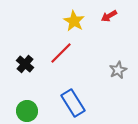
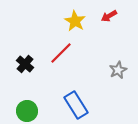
yellow star: moved 1 px right
blue rectangle: moved 3 px right, 2 px down
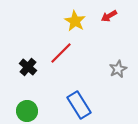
black cross: moved 3 px right, 3 px down
gray star: moved 1 px up
blue rectangle: moved 3 px right
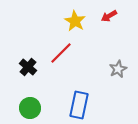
blue rectangle: rotated 44 degrees clockwise
green circle: moved 3 px right, 3 px up
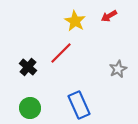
blue rectangle: rotated 36 degrees counterclockwise
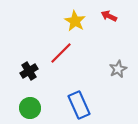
red arrow: rotated 56 degrees clockwise
black cross: moved 1 px right, 4 px down; rotated 18 degrees clockwise
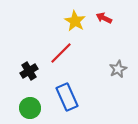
red arrow: moved 5 px left, 2 px down
blue rectangle: moved 12 px left, 8 px up
